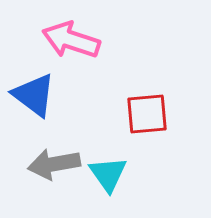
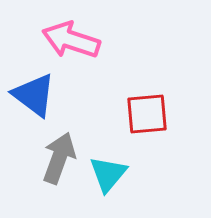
gray arrow: moved 5 px right, 6 px up; rotated 120 degrees clockwise
cyan triangle: rotated 15 degrees clockwise
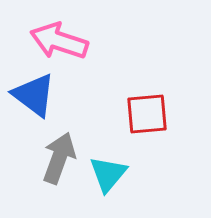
pink arrow: moved 12 px left, 1 px down
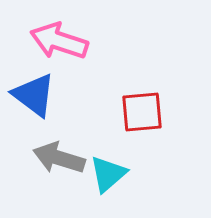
red square: moved 5 px left, 2 px up
gray arrow: rotated 93 degrees counterclockwise
cyan triangle: rotated 9 degrees clockwise
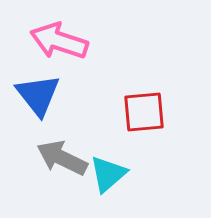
blue triangle: moved 4 px right; rotated 15 degrees clockwise
red square: moved 2 px right
gray arrow: moved 3 px right; rotated 9 degrees clockwise
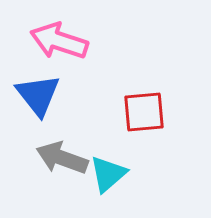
gray arrow: rotated 6 degrees counterclockwise
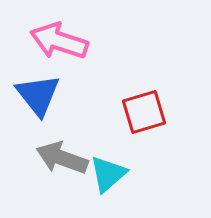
red square: rotated 12 degrees counterclockwise
